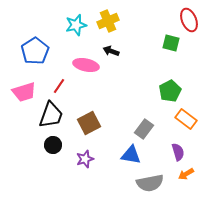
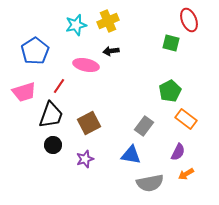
black arrow: rotated 28 degrees counterclockwise
gray rectangle: moved 3 px up
purple semicircle: rotated 42 degrees clockwise
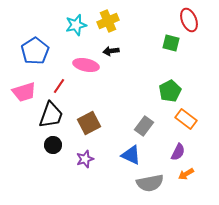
blue triangle: rotated 15 degrees clockwise
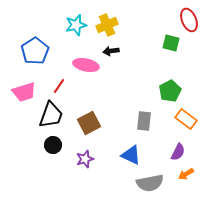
yellow cross: moved 1 px left, 4 px down
gray rectangle: moved 5 px up; rotated 30 degrees counterclockwise
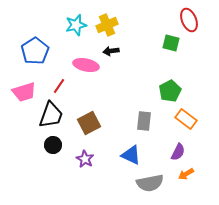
purple star: rotated 24 degrees counterclockwise
